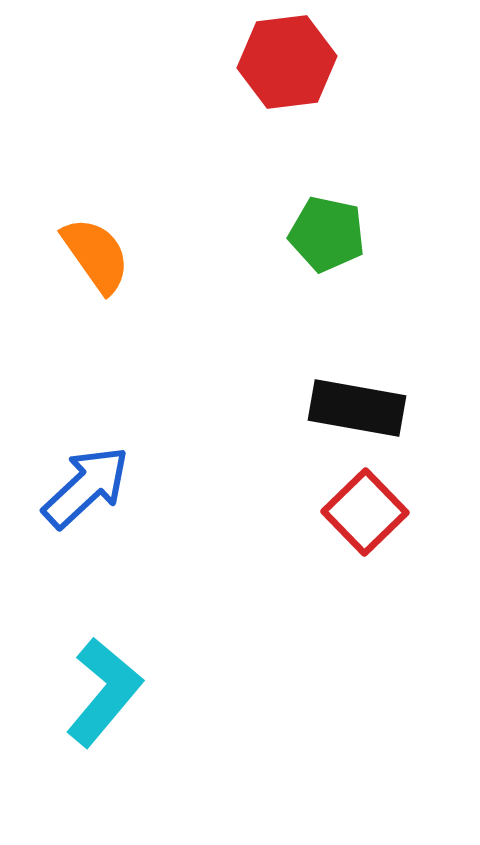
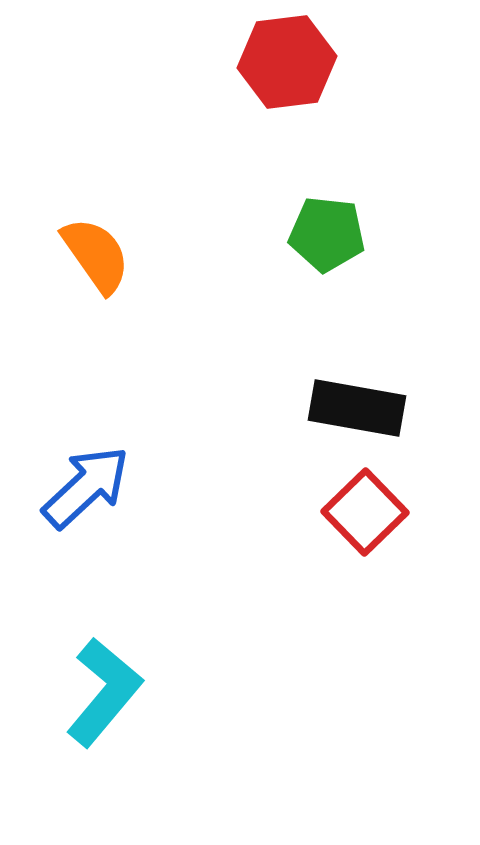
green pentagon: rotated 6 degrees counterclockwise
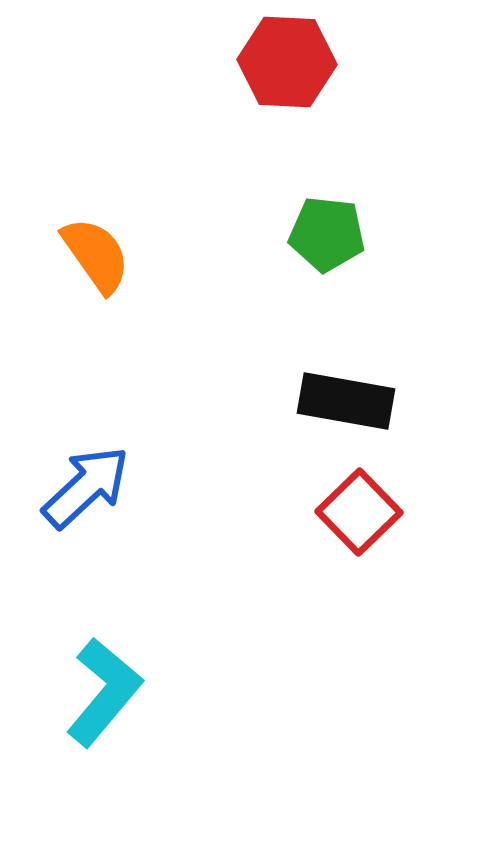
red hexagon: rotated 10 degrees clockwise
black rectangle: moved 11 px left, 7 px up
red square: moved 6 px left
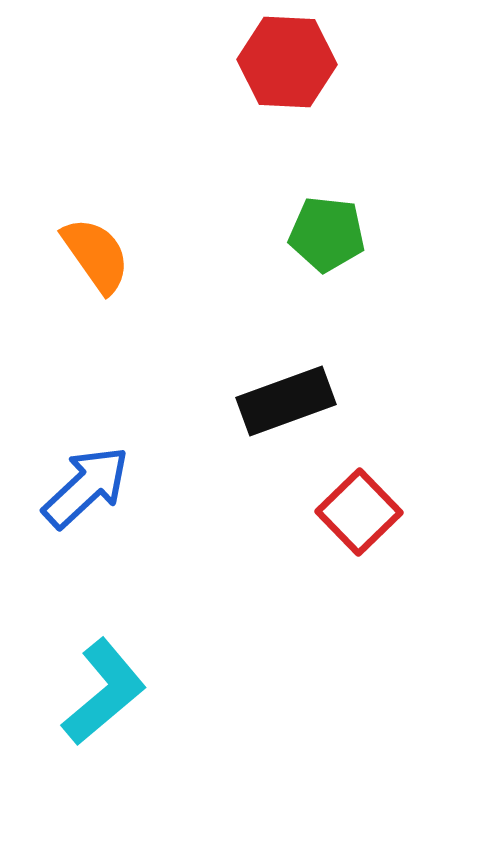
black rectangle: moved 60 px left; rotated 30 degrees counterclockwise
cyan L-shape: rotated 10 degrees clockwise
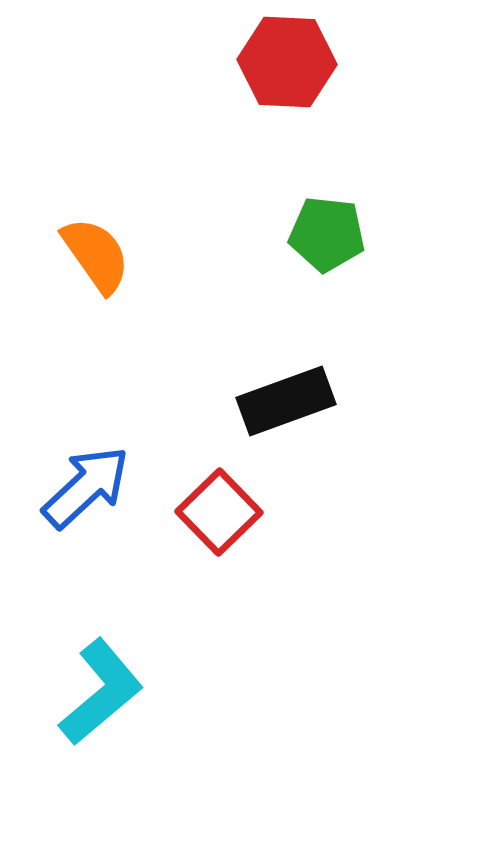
red square: moved 140 px left
cyan L-shape: moved 3 px left
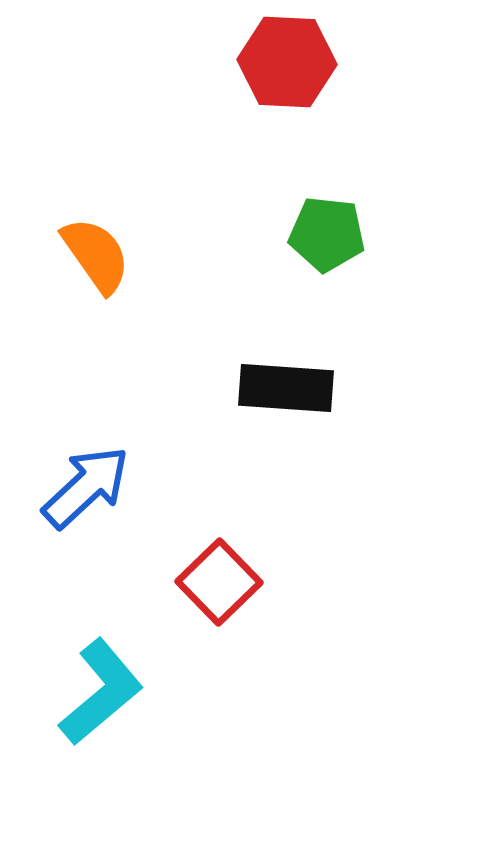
black rectangle: moved 13 px up; rotated 24 degrees clockwise
red square: moved 70 px down
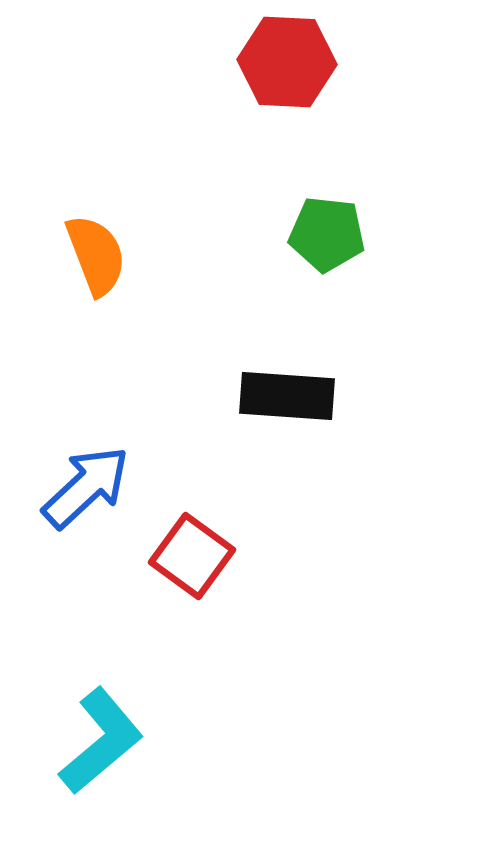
orange semicircle: rotated 14 degrees clockwise
black rectangle: moved 1 px right, 8 px down
red square: moved 27 px left, 26 px up; rotated 10 degrees counterclockwise
cyan L-shape: moved 49 px down
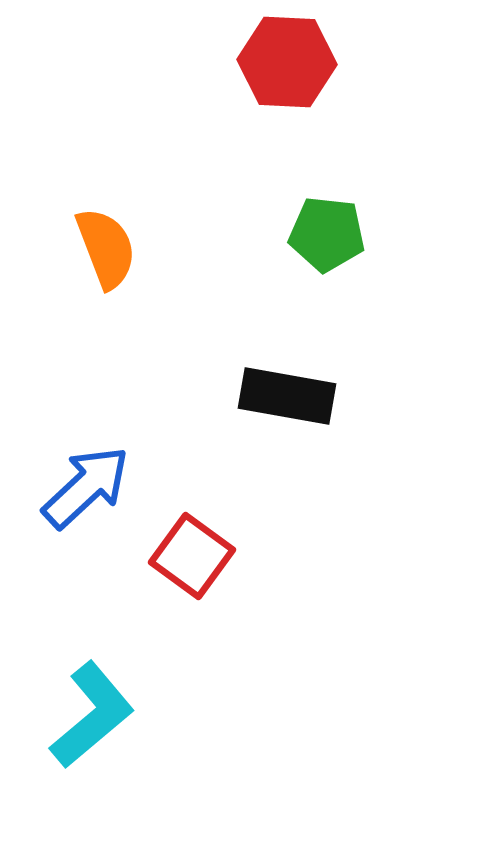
orange semicircle: moved 10 px right, 7 px up
black rectangle: rotated 6 degrees clockwise
cyan L-shape: moved 9 px left, 26 px up
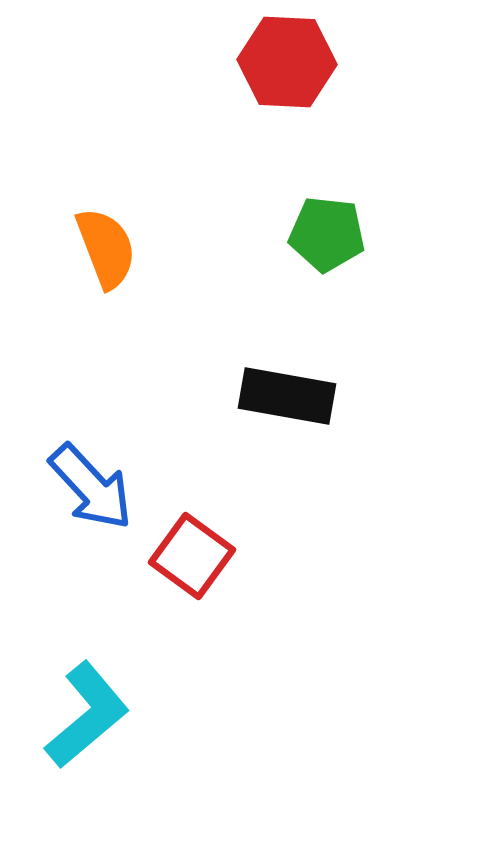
blue arrow: moved 5 px right; rotated 90 degrees clockwise
cyan L-shape: moved 5 px left
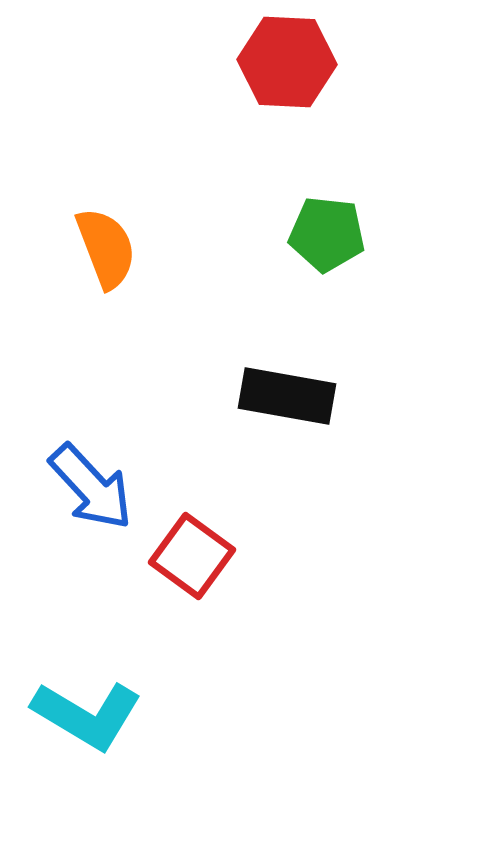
cyan L-shape: rotated 71 degrees clockwise
